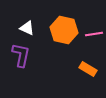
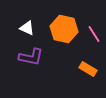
orange hexagon: moved 1 px up
pink line: rotated 66 degrees clockwise
purple L-shape: moved 10 px right, 2 px down; rotated 90 degrees clockwise
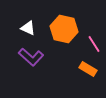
white triangle: moved 1 px right
pink line: moved 10 px down
purple L-shape: rotated 30 degrees clockwise
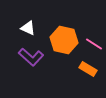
orange hexagon: moved 11 px down
pink line: rotated 24 degrees counterclockwise
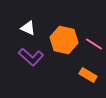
orange rectangle: moved 6 px down
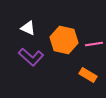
pink line: rotated 42 degrees counterclockwise
